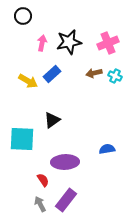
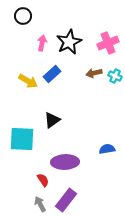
black star: rotated 15 degrees counterclockwise
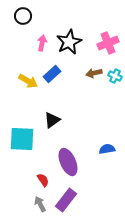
purple ellipse: moved 3 px right; rotated 68 degrees clockwise
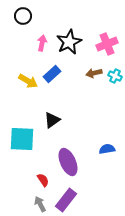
pink cross: moved 1 px left, 1 px down
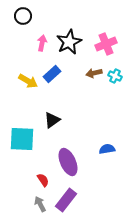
pink cross: moved 1 px left
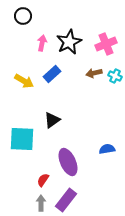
yellow arrow: moved 4 px left
red semicircle: rotated 112 degrees counterclockwise
gray arrow: moved 1 px right, 1 px up; rotated 28 degrees clockwise
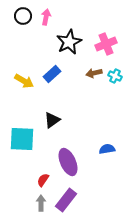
pink arrow: moved 4 px right, 26 px up
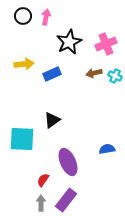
blue rectangle: rotated 18 degrees clockwise
yellow arrow: moved 17 px up; rotated 36 degrees counterclockwise
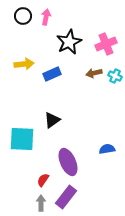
purple rectangle: moved 3 px up
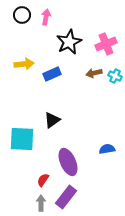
black circle: moved 1 px left, 1 px up
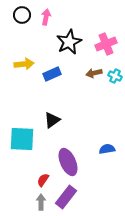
gray arrow: moved 1 px up
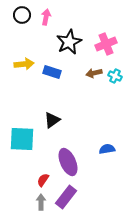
blue rectangle: moved 2 px up; rotated 42 degrees clockwise
